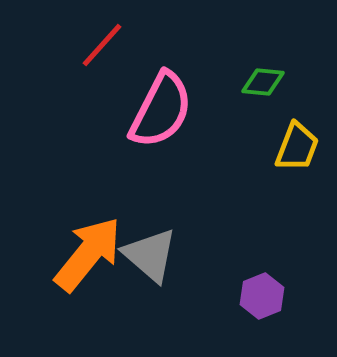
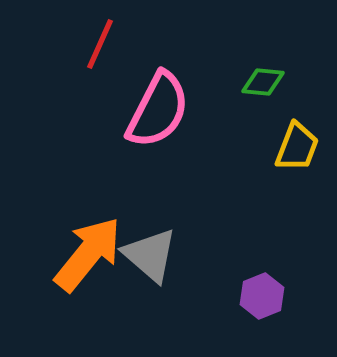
red line: moved 2 px left, 1 px up; rotated 18 degrees counterclockwise
pink semicircle: moved 3 px left
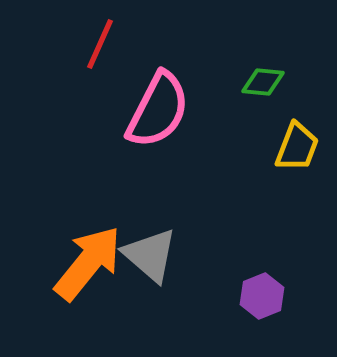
orange arrow: moved 9 px down
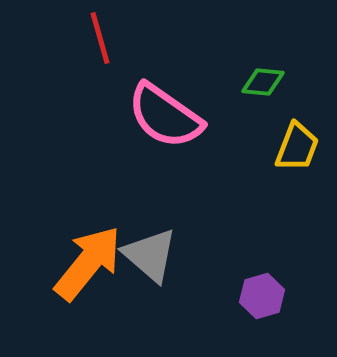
red line: moved 6 px up; rotated 40 degrees counterclockwise
pink semicircle: moved 7 px right, 6 px down; rotated 98 degrees clockwise
purple hexagon: rotated 6 degrees clockwise
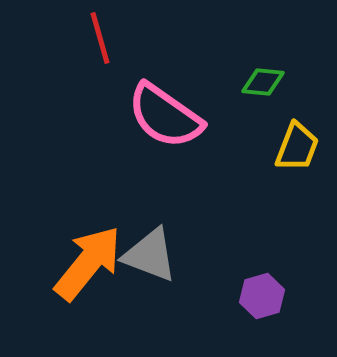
gray triangle: rotated 20 degrees counterclockwise
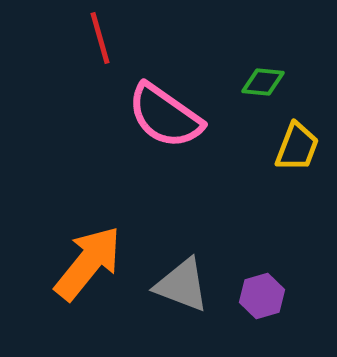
gray triangle: moved 32 px right, 30 px down
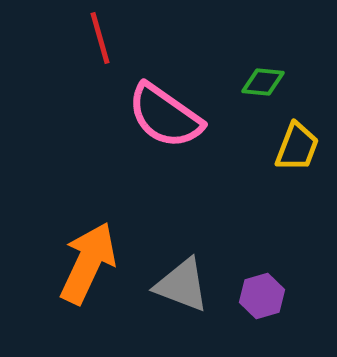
orange arrow: rotated 14 degrees counterclockwise
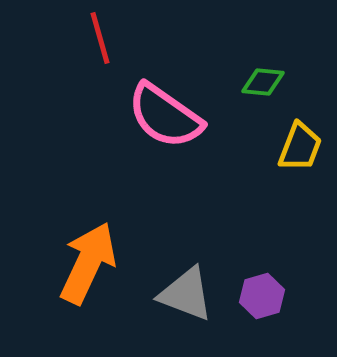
yellow trapezoid: moved 3 px right
gray triangle: moved 4 px right, 9 px down
